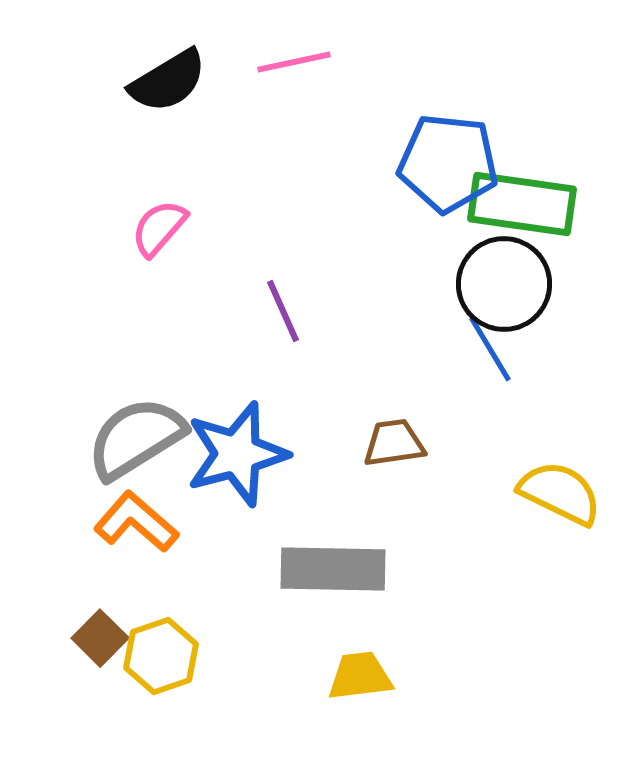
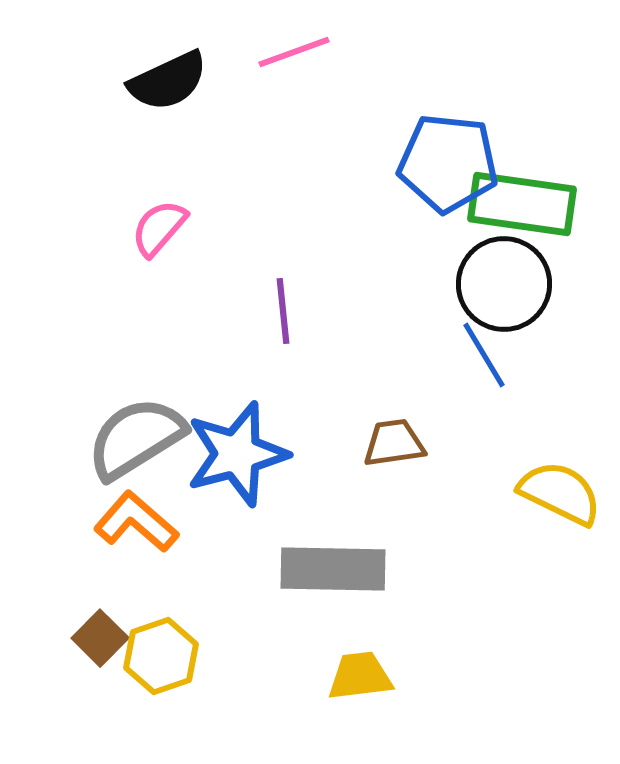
pink line: moved 10 px up; rotated 8 degrees counterclockwise
black semicircle: rotated 6 degrees clockwise
purple line: rotated 18 degrees clockwise
blue line: moved 6 px left, 6 px down
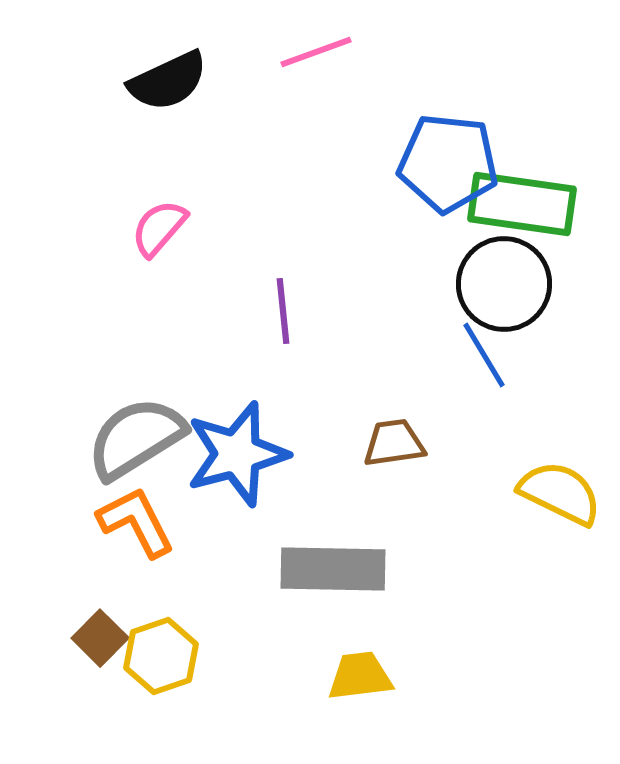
pink line: moved 22 px right
orange L-shape: rotated 22 degrees clockwise
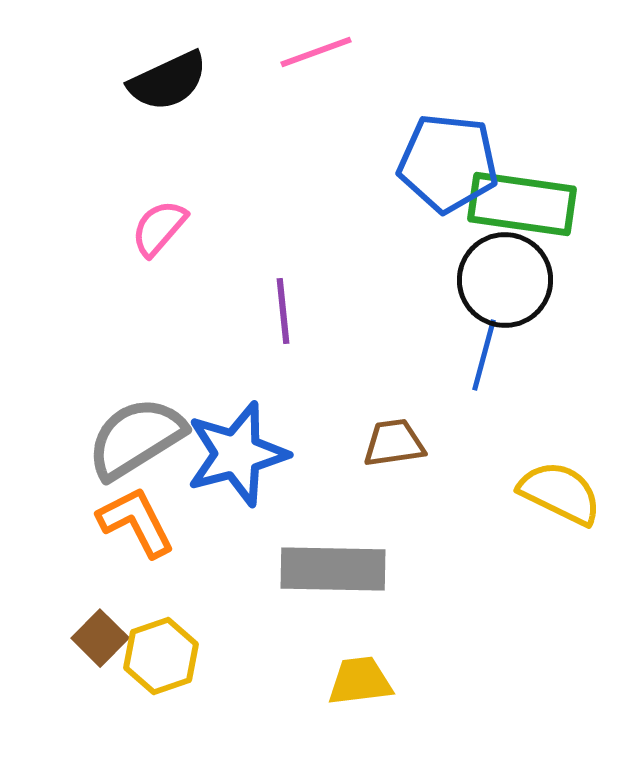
black circle: moved 1 px right, 4 px up
blue line: rotated 46 degrees clockwise
yellow trapezoid: moved 5 px down
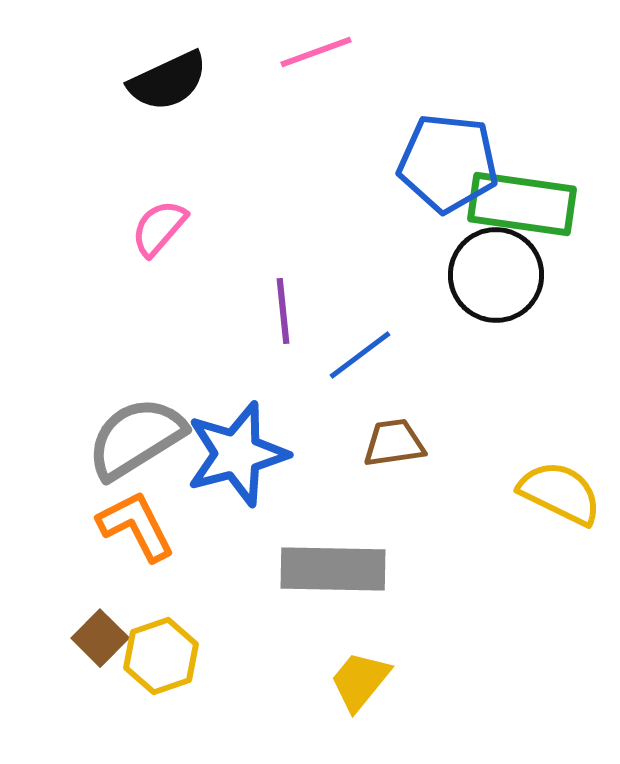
black circle: moved 9 px left, 5 px up
blue line: moved 124 px left; rotated 38 degrees clockwise
orange L-shape: moved 4 px down
yellow trapezoid: rotated 44 degrees counterclockwise
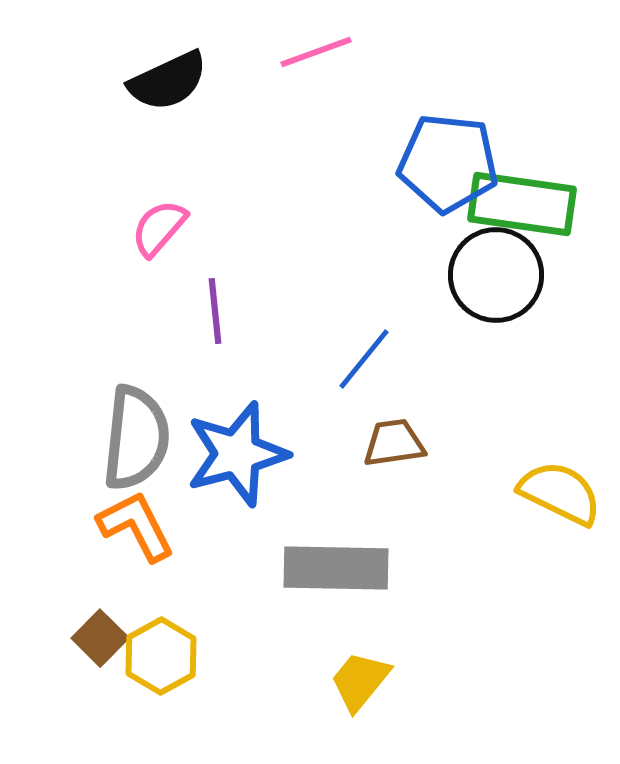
purple line: moved 68 px left
blue line: moved 4 px right, 4 px down; rotated 14 degrees counterclockwise
gray semicircle: rotated 128 degrees clockwise
gray rectangle: moved 3 px right, 1 px up
yellow hexagon: rotated 10 degrees counterclockwise
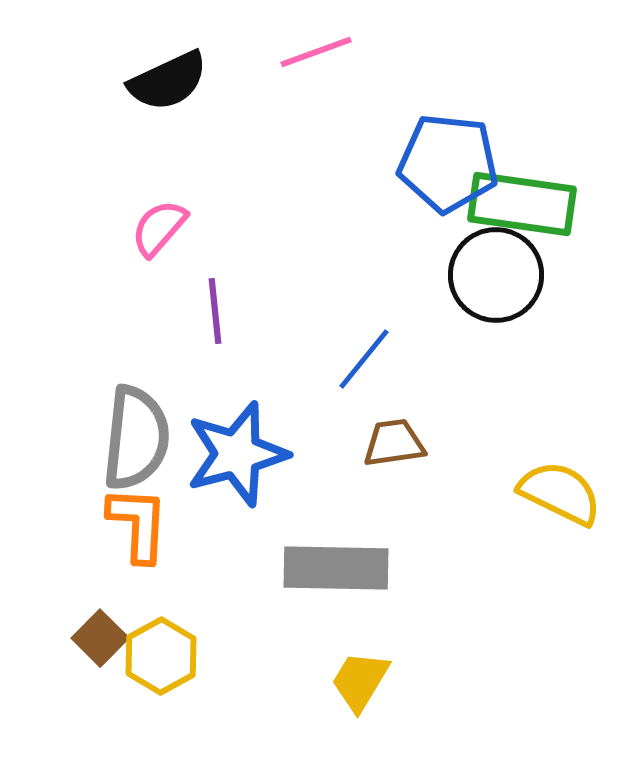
orange L-shape: moved 2 px right, 2 px up; rotated 30 degrees clockwise
yellow trapezoid: rotated 8 degrees counterclockwise
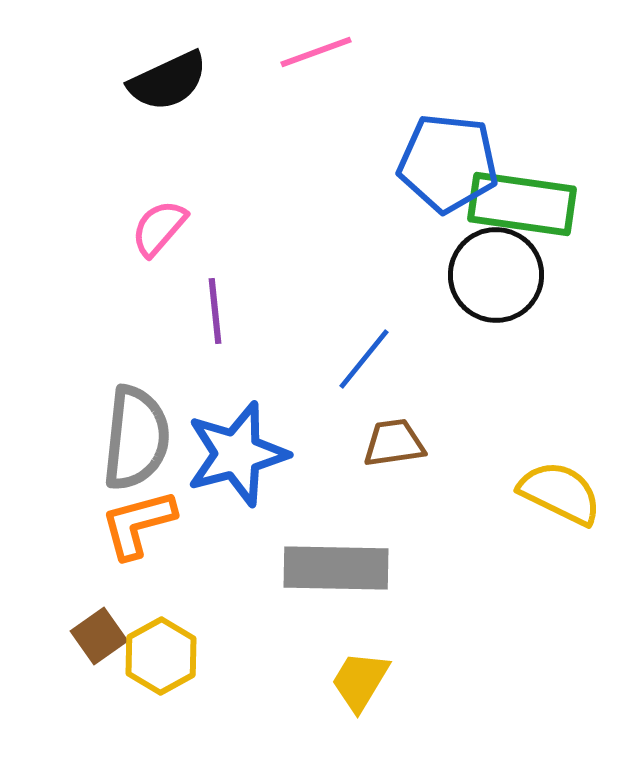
orange L-shape: rotated 108 degrees counterclockwise
brown square: moved 1 px left, 2 px up; rotated 10 degrees clockwise
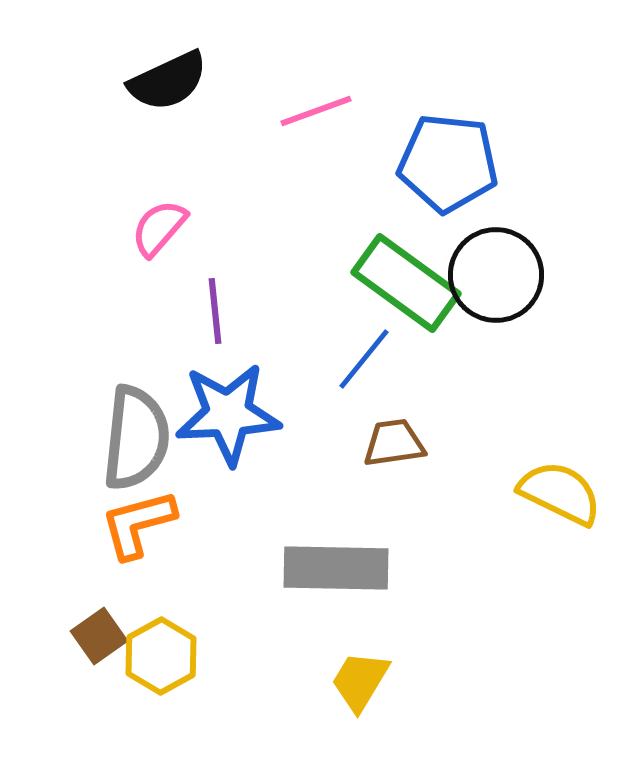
pink line: moved 59 px down
green rectangle: moved 116 px left, 79 px down; rotated 28 degrees clockwise
blue star: moved 9 px left, 40 px up; rotated 12 degrees clockwise
